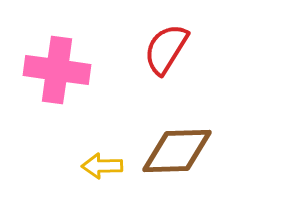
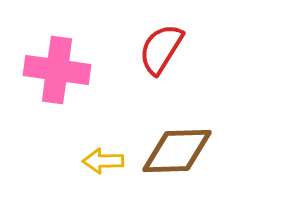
red semicircle: moved 5 px left
yellow arrow: moved 1 px right, 5 px up
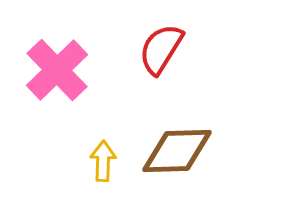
pink cross: rotated 38 degrees clockwise
yellow arrow: rotated 93 degrees clockwise
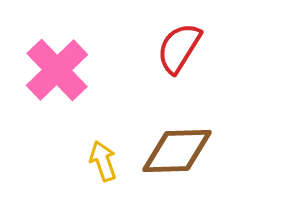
red semicircle: moved 18 px right, 1 px up
yellow arrow: rotated 21 degrees counterclockwise
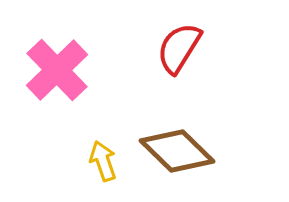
brown diamond: rotated 46 degrees clockwise
